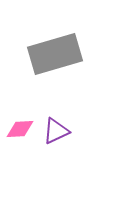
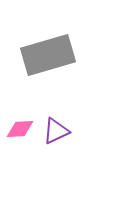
gray rectangle: moved 7 px left, 1 px down
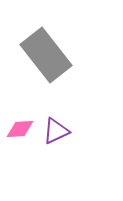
gray rectangle: moved 2 px left; rotated 68 degrees clockwise
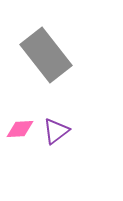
purple triangle: rotated 12 degrees counterclockwise
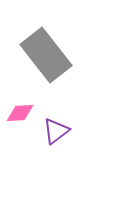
pink diamond: moved 16 px up
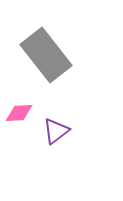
pink diamond: moved 1 px left
